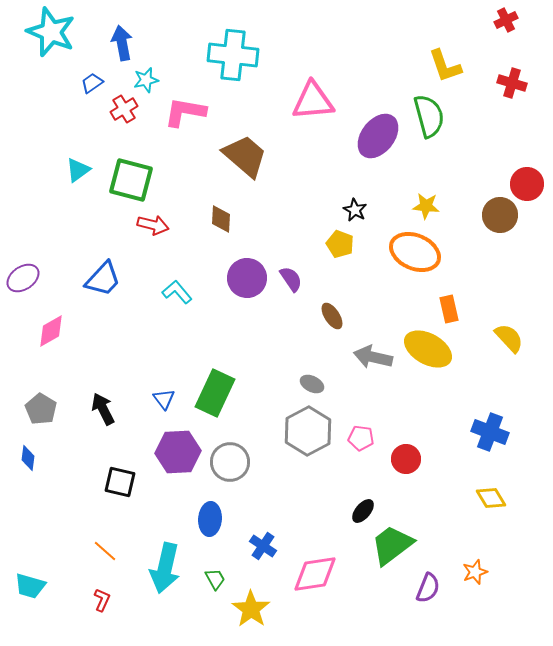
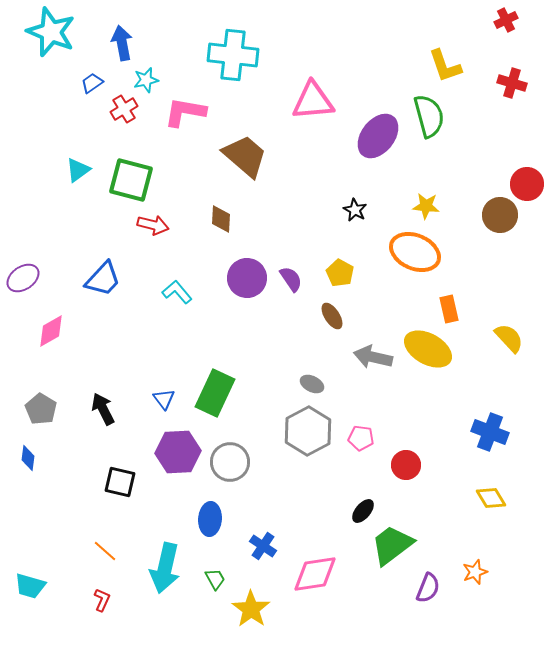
yellow pentagon at (340, 244): moved 29 px down; rotated 8 degrees clockwise
red circle at (406, 459): moved 6 px down
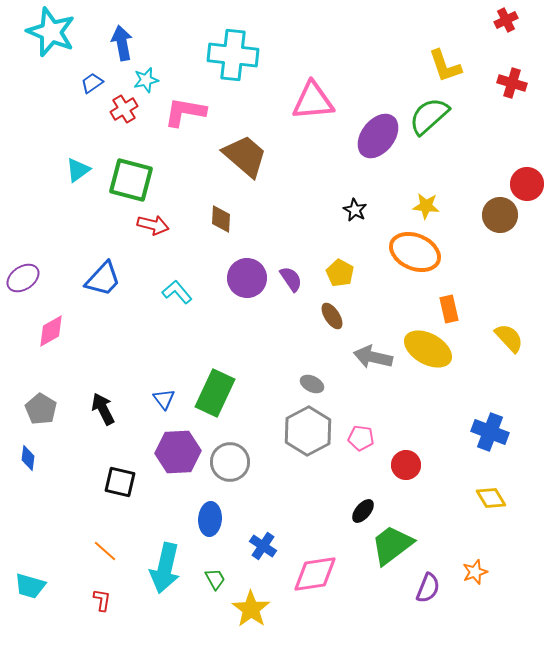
green semicircle at (429, 116): rotated 117 degrees counterclockwise
red L-shape at (102, 600): rotated 15 degrees counterclockwise
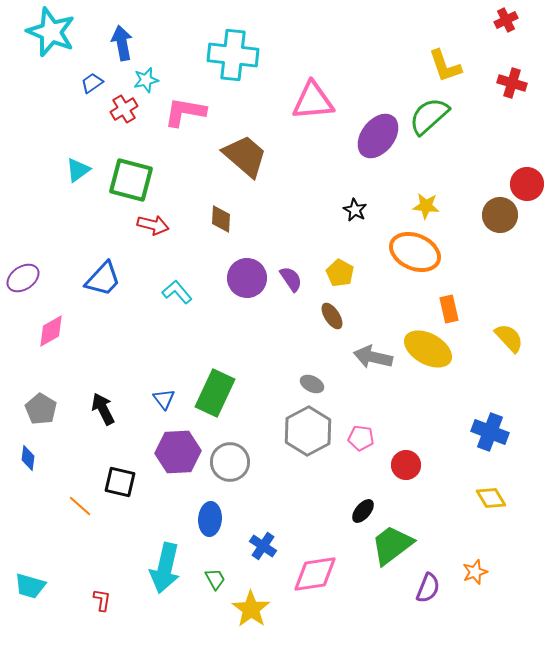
orange line at (105, 551): moved 25 px left, 45 px up
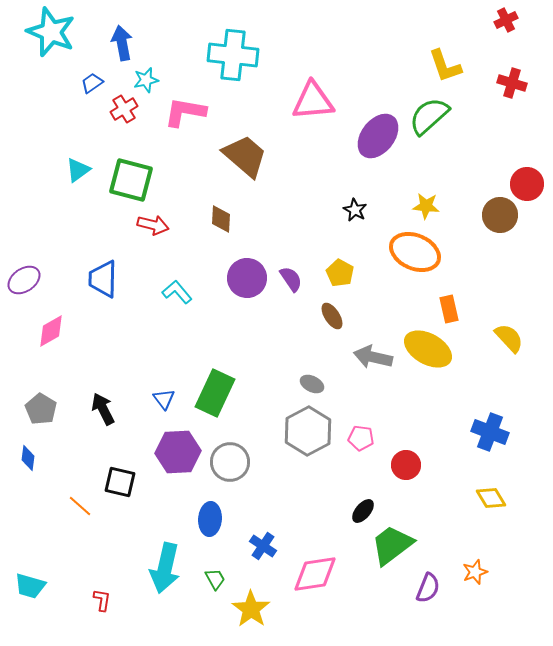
purple ellipse at (23, 278): moved 1 px right, 2 px down
blue trapezoid at (103, 279): rotated 138 degrees clockwise
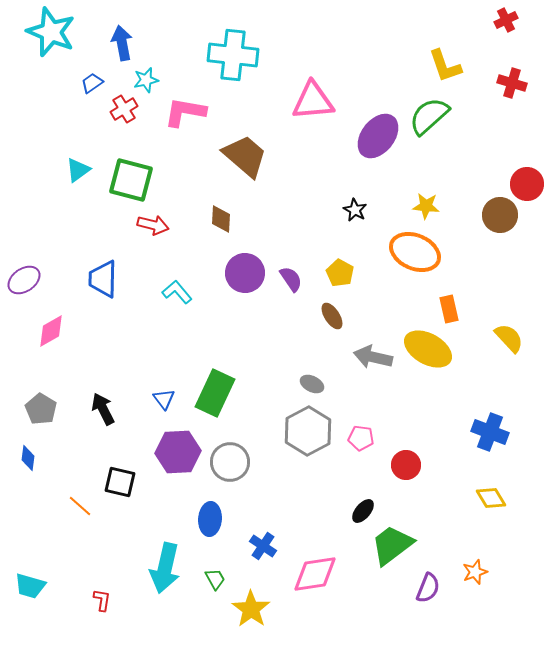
purple circle at (247, 278): moved 2 px left, 5 px up
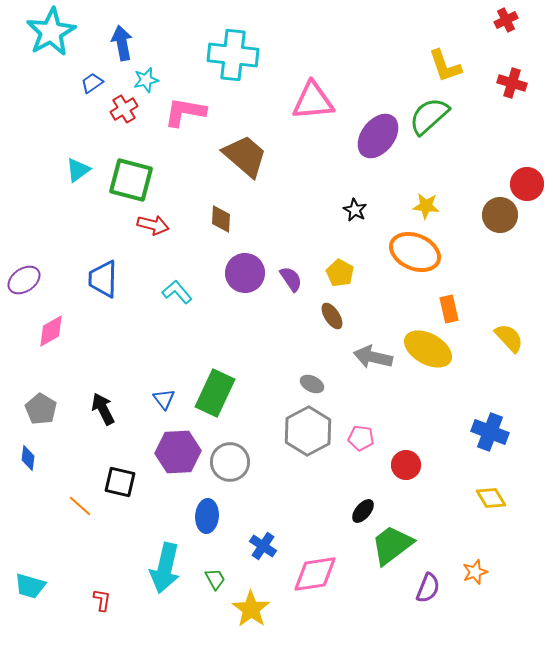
cyan star at (51, 32): rotated 21 degrees clockwise
blue ellipse at (210, 519): moved 3 px left, 3 px up
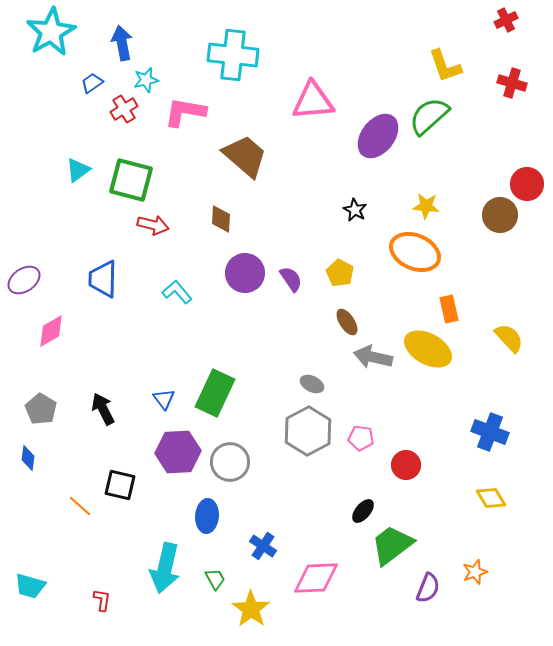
brown ellipse at (332, 316): moved 15 px right, 6 px down
black square at (120, 482): moved 3 px down
pink diamond at (315, 574): moved 1 px right, 4 px down; rotated 6 degrees clockwise
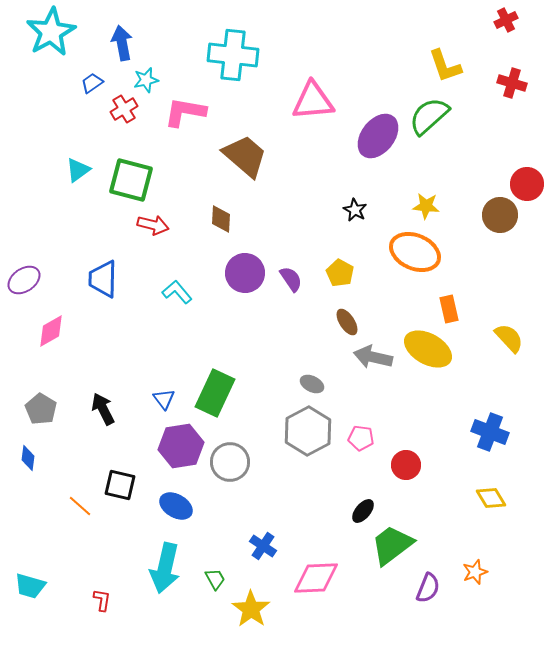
purple hexagon at (178, 452): moved 3 px right, 6 px up; rotated 6 degrees counterclockwise
blue ellipse at (207, 516): moved 31 px left, 10 px up; rotated 64 degrees counterclockwise
